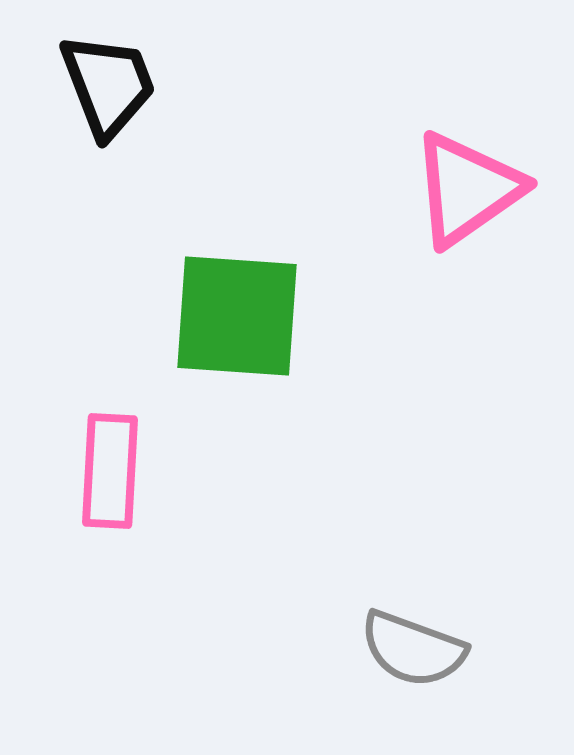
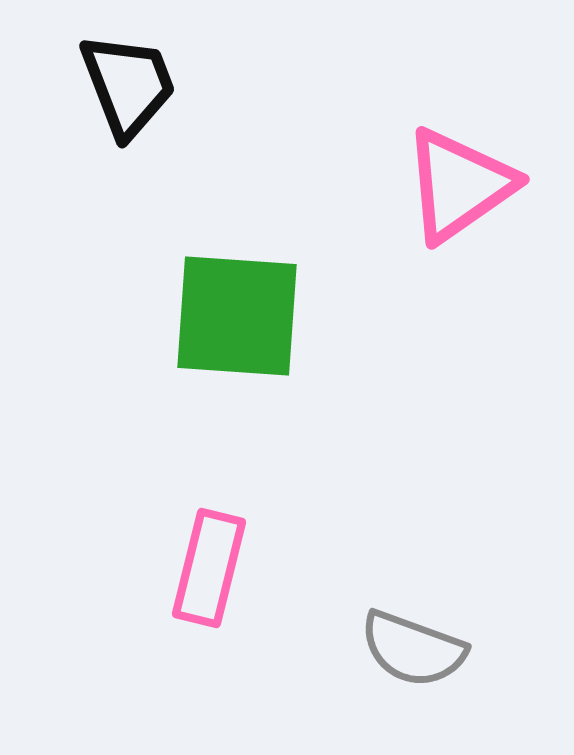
black trapezoid: moved 20 px right
pink triangle: moved 8 px left, 4 px up
pink rectangle: moved 99 px right, 97 px down; rotated 11 degrees clockwise
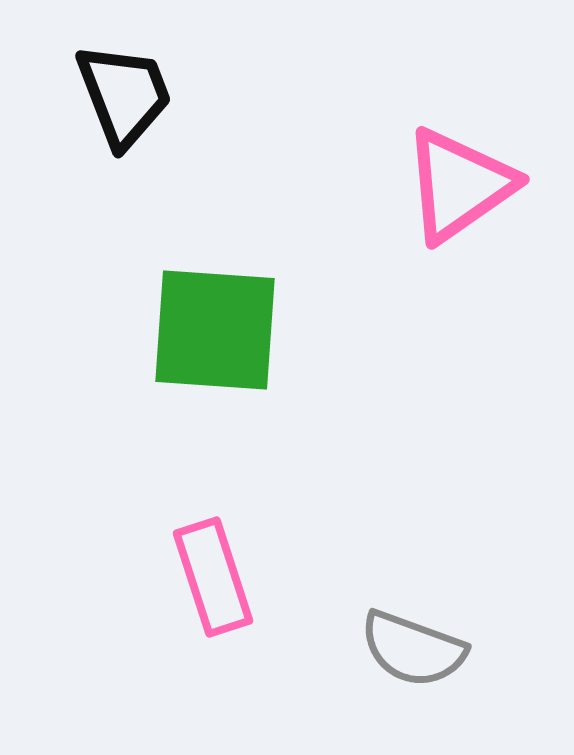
black trapezoid: moved 4 px left, 10 px down
green square: moved 22 px left, 14 px down
pink rectangle: moved 4 px right, 9 px down; rotated 32 degrees counterclockwise
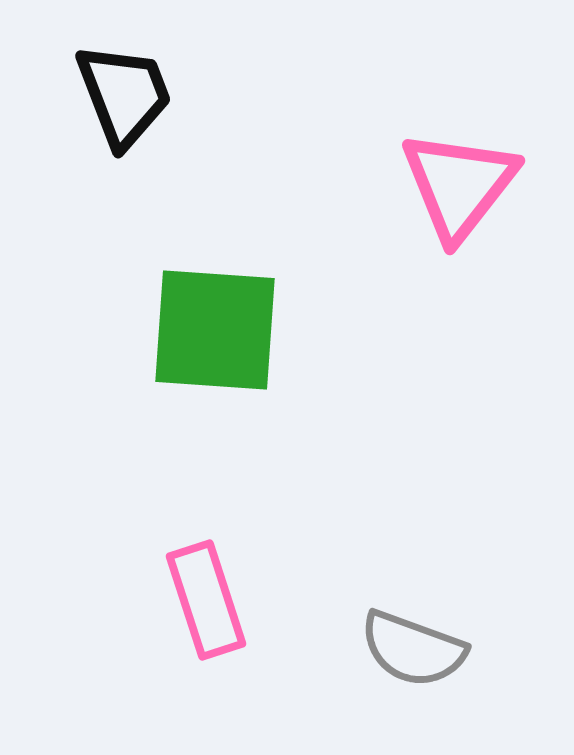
pink triangle: rotated 17 degrees counterclockwise
pink rectangle: moved 7 px left, 23 px down
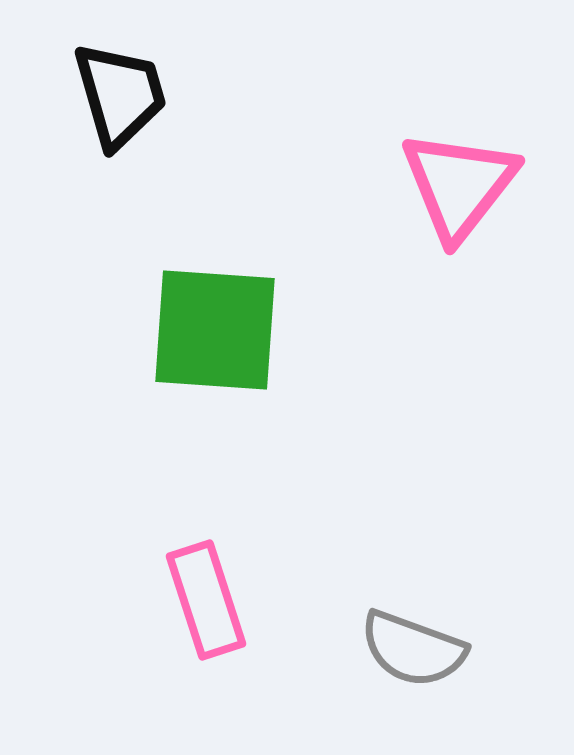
black trapezoid: moved 4 px left; rotated 5 degrees clockwise
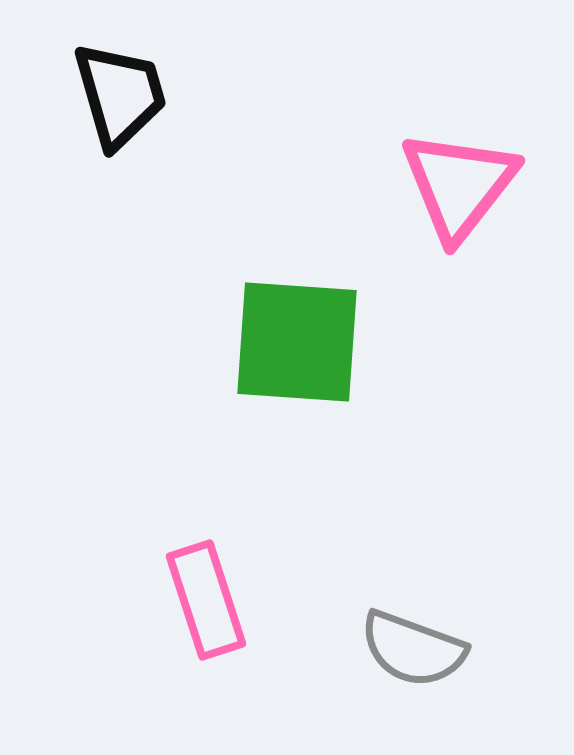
green square: moved 82 px right, 12 px down
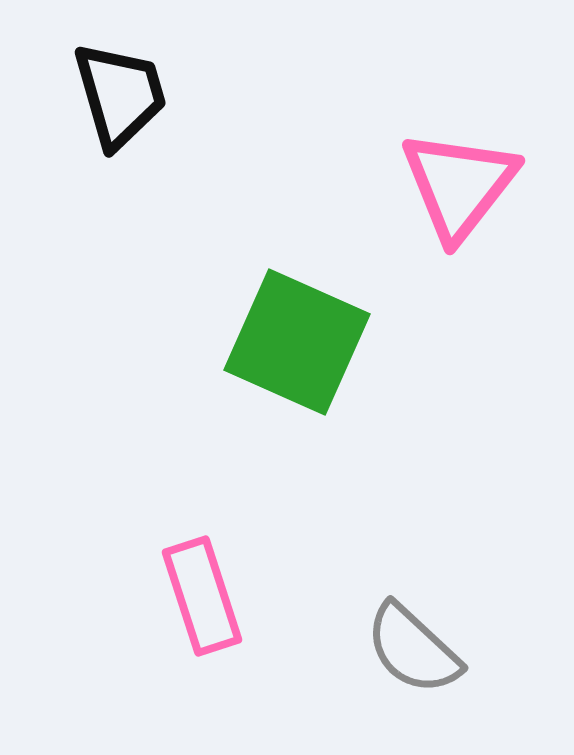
green square: rotated 20 degrees clockwise
pink rectangle: moved 4 px left, 4 px up
gray semicircle: rotated 23 degrees clockwise
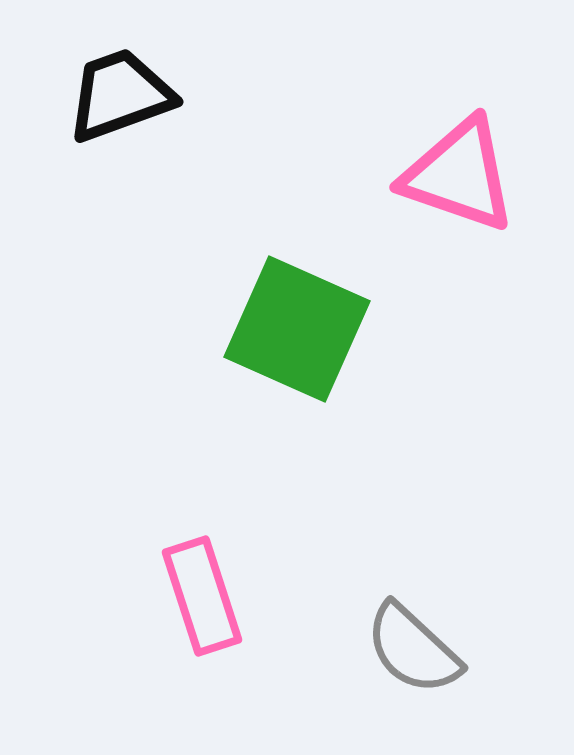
black trapezoid: rotated 94 degrees counterclockwise
pink triangle: moved 10 px up; rotated 49 degrees counterclockwise
green square: moved 13 px up
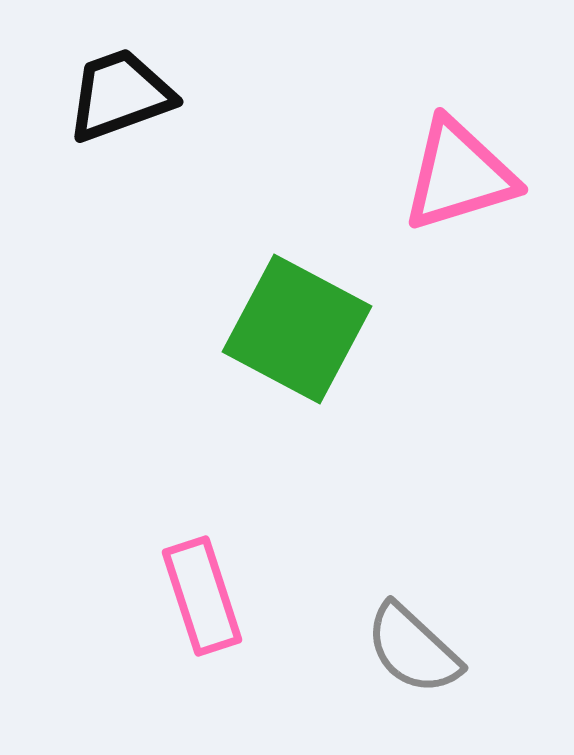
pink triangle: rotated 36 degrees counterclockwise
green square: rotated 4 degrees clockwise
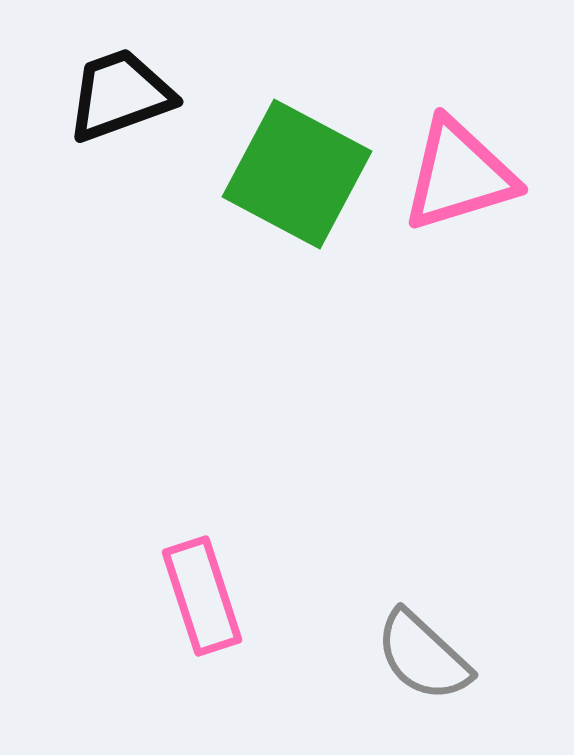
green square: moved 155 px up
gray semicircle: moved 10 px right, 7 px down
